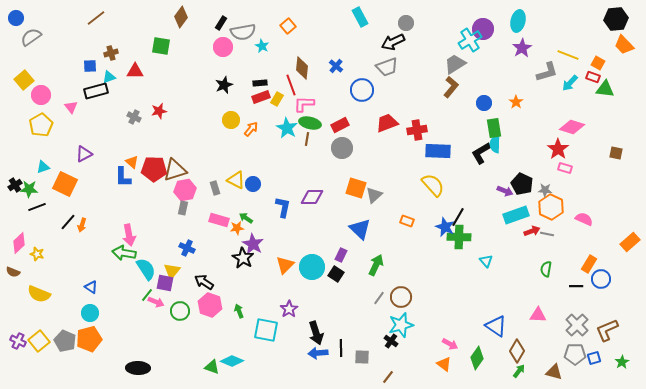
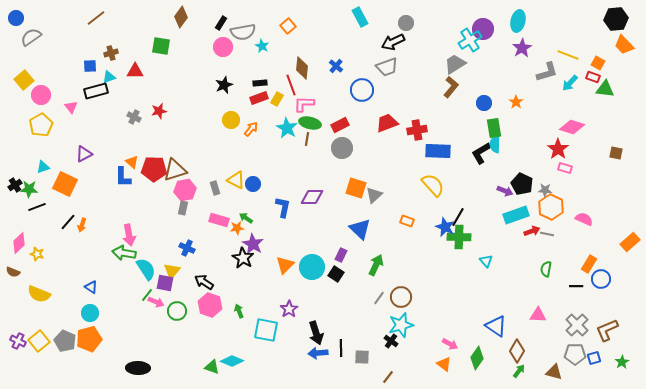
red rectangle at (261, 97): moved 2 px left, 1 px down
green circle at (180, 311): moved 3 px left
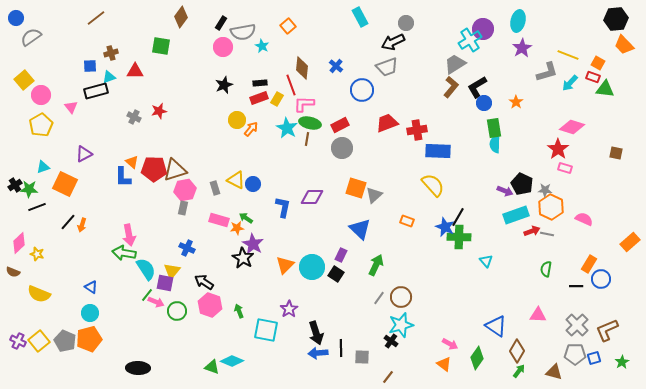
yellow circle at (231, 120): moved 6 px right
black L-shape at (481, 153): moved 4 px left, 66 px up
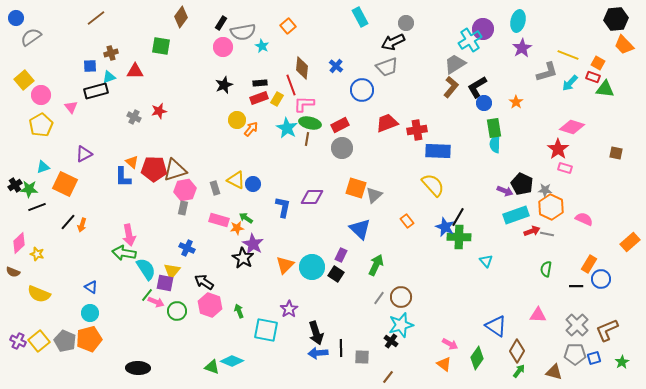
orange rectangle at (407, 221): rotated 32 degrees clockwise
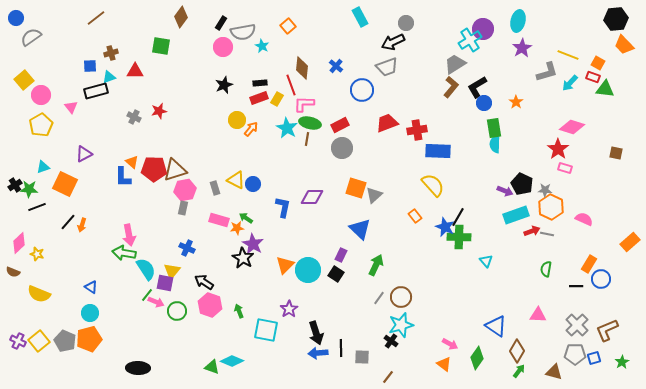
orange rectangle at (407, 221): moved 8 px right, 5 px up
cyan circle at (312, 267): moved 4 px left, 3 px down
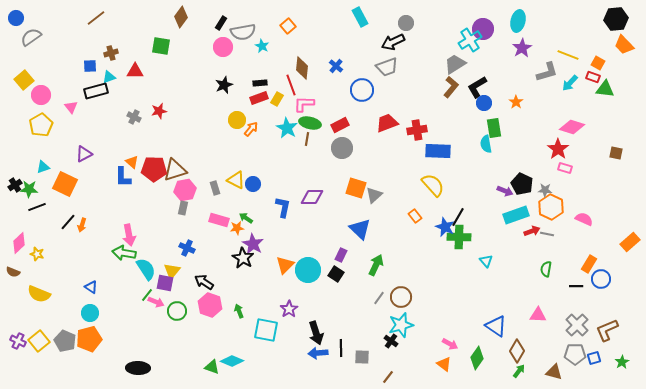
cyan semicircle at (495, 144): moved 9 px left; rotated 12 degrees counterclockwise
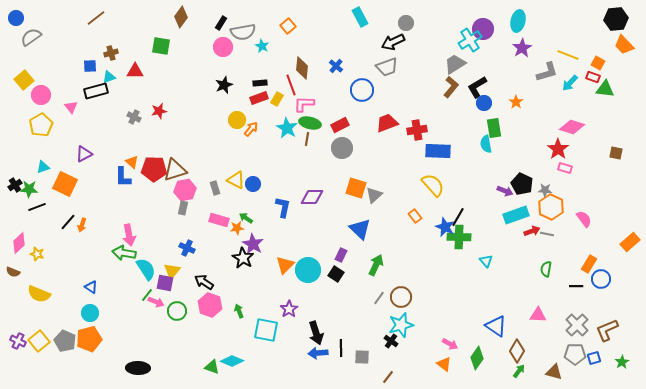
pink semicircle at (584, 219): rotated 30 degrees clockwise
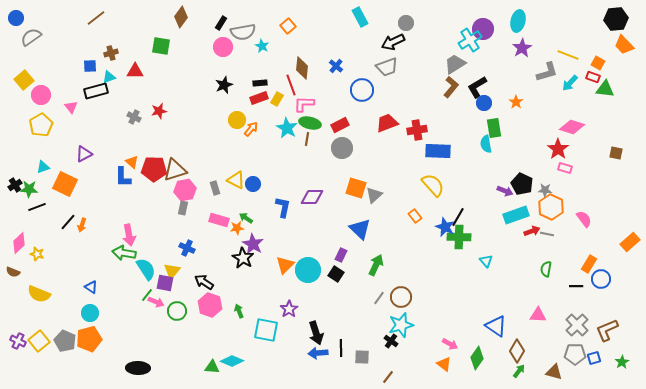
green triangle at (212, 367): rotated 14 degrees counterclockwise
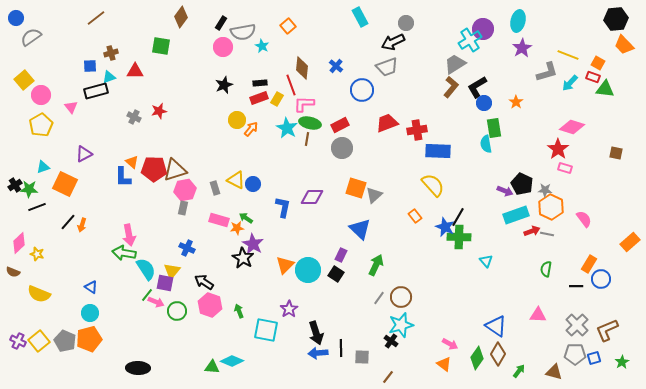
brown diamond at (517, 351): moved 19 px left, 3 px down
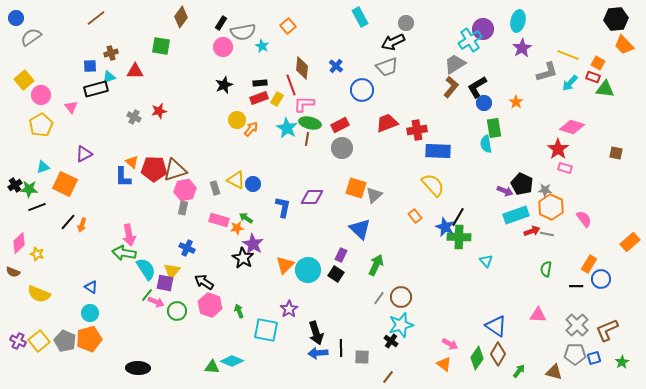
black rectangle at (96, 91): moved 2 px up
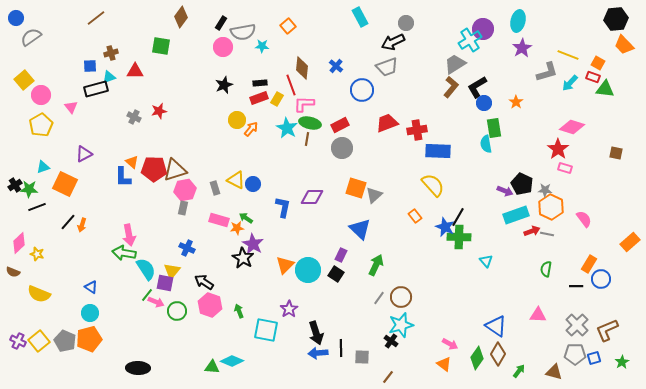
cyan star at (262, 46): rotated 24 degrees counterclockwise
